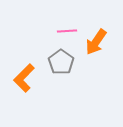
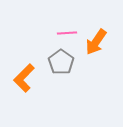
pink line: moved 2 px down
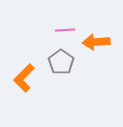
pink line: moved 2 px left, 3 px up
orange arrow: rotated 52 degrees clockwise
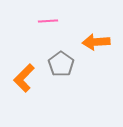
pink line: moved 17 px left, 9 px up
gray pentagon: moved 2 px down
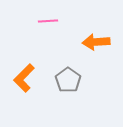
gray pentagon: moved 7 px right, 16 px down
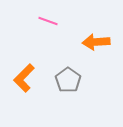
pink line: rotated 24 degrees clockwise
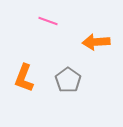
orange L-shape: rotated 24 degrees counterclockwise
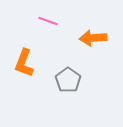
orange arrow: moved 3 px left, 4 px up
orange L-shape: moved 15 px up
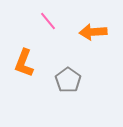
pink line: rotated 30 degrees clockwise
orange arrow: moved 6 px up
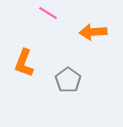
pink line: moved 8 px up; rotated 18 degrees counterclockwise
